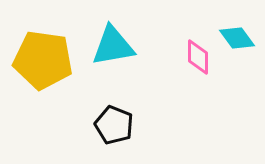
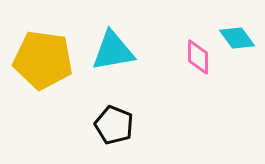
cyan triangle: moved 5 px down
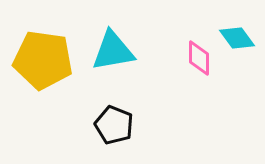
pink diamond: moved 1 px right, 1 px down
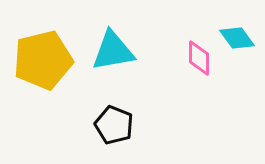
yellow pentagon: rotated 22 degrees counterclockwise
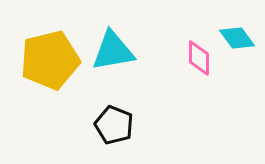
yellow pentagon: moved 7 px right
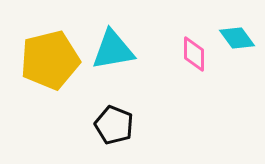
cyan triangle: moved 1 px up
pink diamond: moved 5 px left, 4 px up
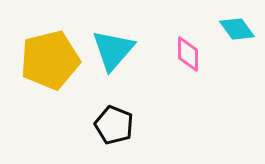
cyan diamond: moved 9 px up
cyan triangle: rotated 39 degrees counterclockwise
pink diamond: moved 6 px left
